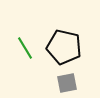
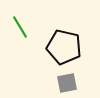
green line: moved 5 px left, 21 px up
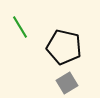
gray square: rotated 20 degrees counterclockwise
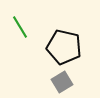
gray square: moved 5 px left, 1 px up
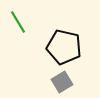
green line: moved 2 px left, 5 px up
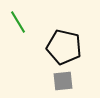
gray square: moved 1 px right, 1 px up; rotated 25 degrees clockwise
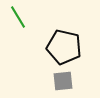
green line: moved 5 px up
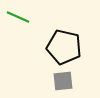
green line: rotated 35 degrees counterclockwise
